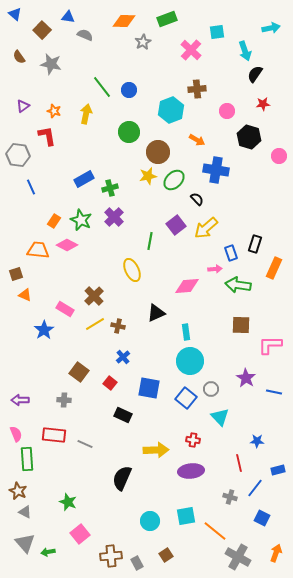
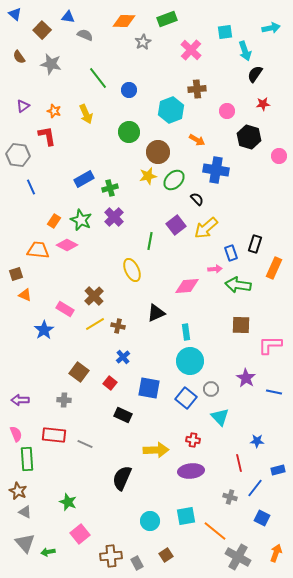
cyan square at (217, 32): moved 8 px right
green line at (102, 87): moved 4 px left, 9 px up
yellow arrow at (86, 114): rotated 144 degrees clockwise
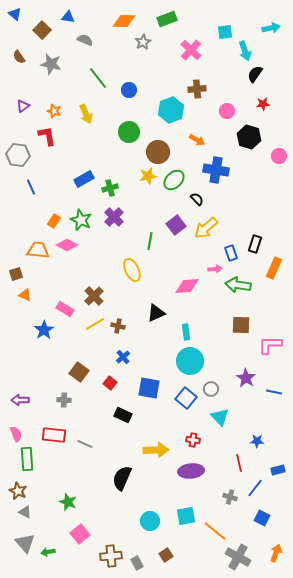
gray semicircle at (85, 35): moved 5 px down
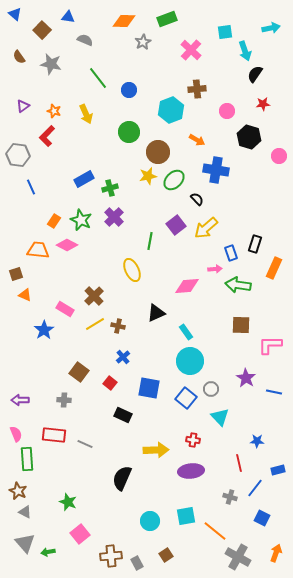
red L-shape at (47, 136): rotated 125 degrees counterclockwise
cyan rectangle at (186, 332): rotated 28 degrees counterclockwise
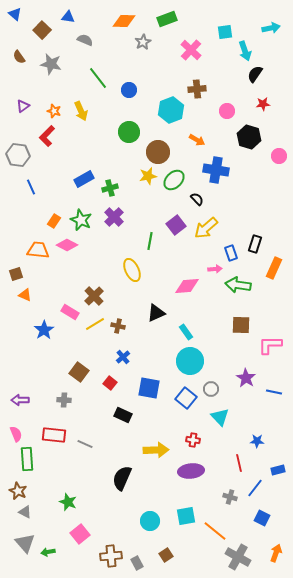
yellow arrow at (86, 114): moved 5 px left, 3 px up
pink rectangle at (65, 309): moved 5 px right, 3 px down
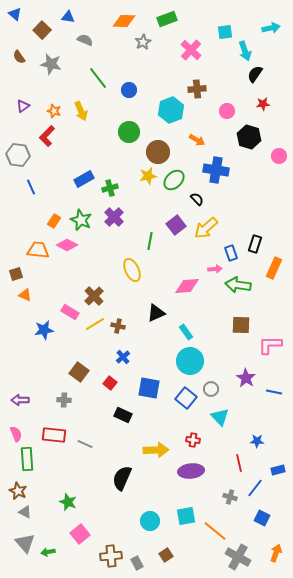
blue star at (44, 330): rotated 24 degrees clockwise
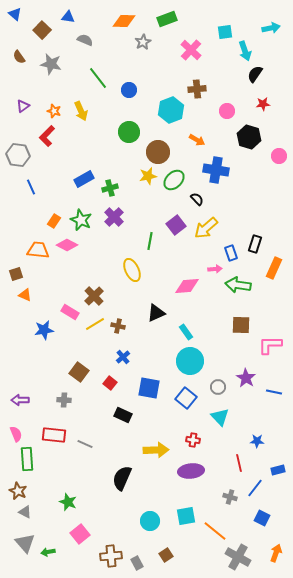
gray circle at (211, 389): moved 7 px right, 2 px up
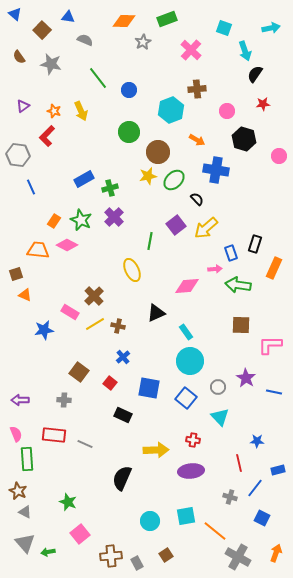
cyan square at (225, 32): moved 1 px left, 4 px up; rotated 28 degrees clockwise
black hexagon at (249, 137): moved 5 px left, 2 px down
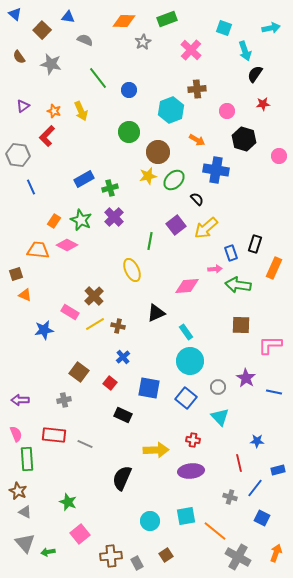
gray cross at (64, 400): rotated 16 degrees counterclockwise
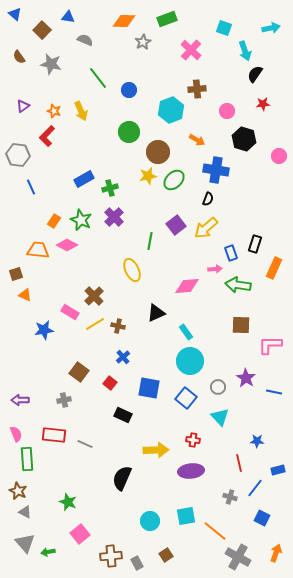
black semicircle at (197, 199): moved 11 px right; rotated 64 degrees clockwise
